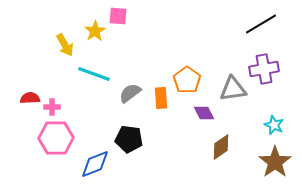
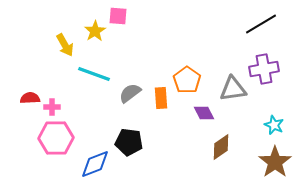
black pentagon: moved 3 px down
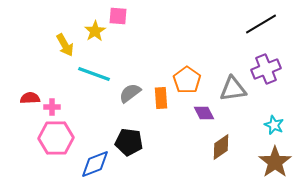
purple cross: moved 2 px right; rotated 12 degrees counterclockwise
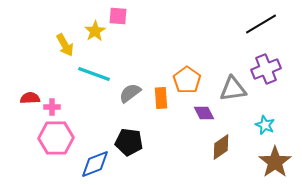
cyan star: moved 9 px left
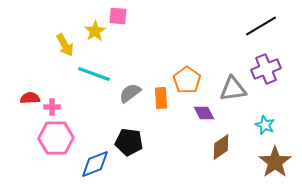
black line: moved 2 px down
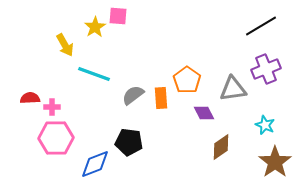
yellow star: moved 4 px up
gray semicircle: moved 3 px right, 2 px down
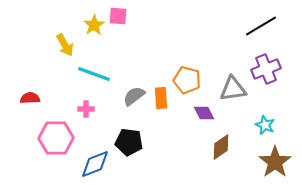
yellow star: moved 1 px left, 2 px up
orange pentagon: rotated 20 degrees counterclockwise
gray semicircle: moved 1 px right, 1 px down
pink cross: moved 34 px right, 2 px down
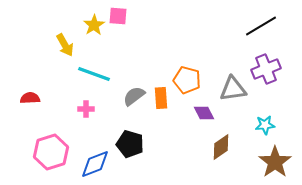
cyan star: rotated 30 degrees counterclockwise
pink hexagon: moved 5 px left, 14 px down; rotated 16 degrees counterclockwise
black pentagon: moved 1 px right, 2 px down; rotated 8 degrees clockwise
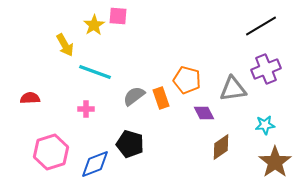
cyan line: moved 1 px right, 2 px up
orange rectangle: rotated 15 degrees counterclockwise
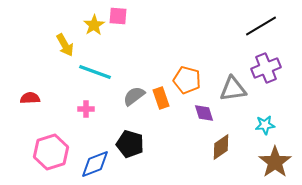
purple cross: moved 1 px up
purple diamond: rotated 10 degrees clockwise
